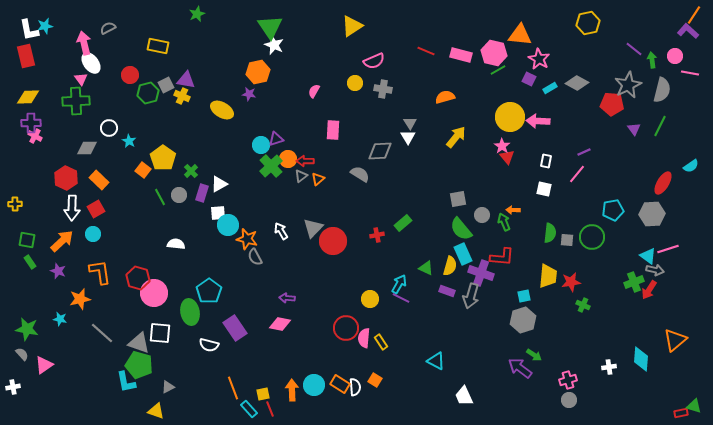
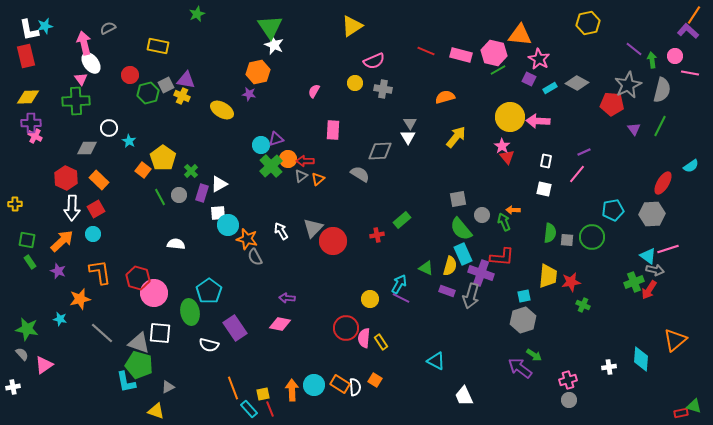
green rectangle at (403, 223): moved 1 px left, 3 px up
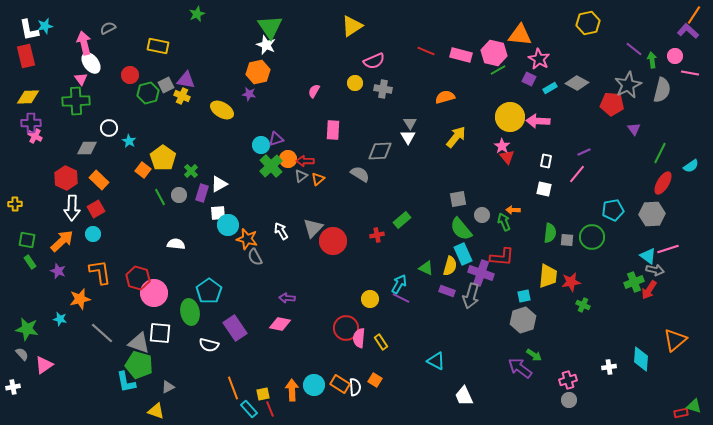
white star at (274, 45): moved 8 px left
green line at (660, 126): moved 27 px down
pink semicircle at (364, 338): moved 5 px left
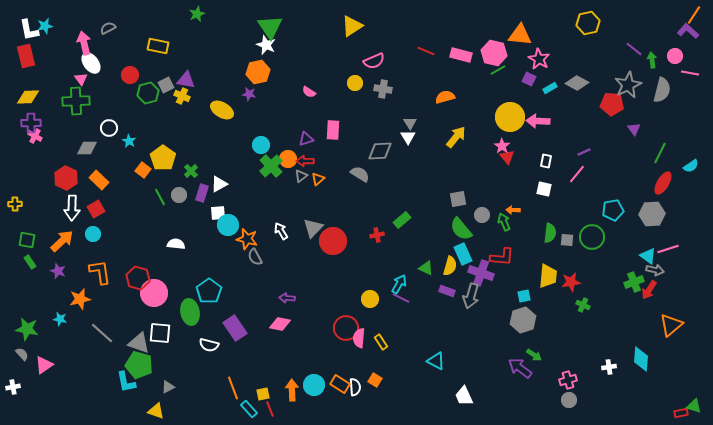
pink semicircle at (314, 91): moved 5 px left, 1 px down; rotated 88 degrees counterclockwise
purple triangle at (276, 139): moved 30 px right
orange triangle at (675, 340): moved 4 px left, 15 px up
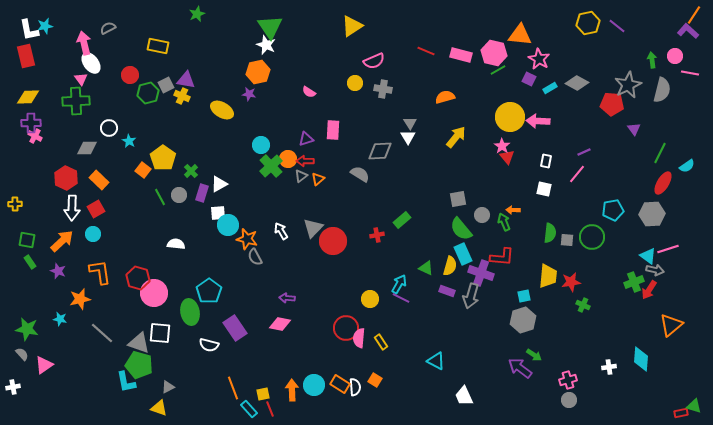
purple line at (634, 49): moved 17 px left, 23 px up
cyan semicircle at (691, 166): moved 4 px left
yellow triangle at (156, 411): moved 3 px right, 3 px up
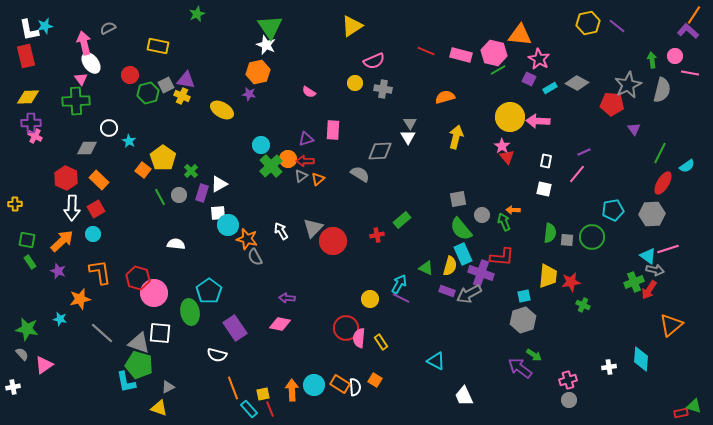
yellow arrow at (456, 137): rotated 25 degrees counterclockwise
gray arrow at (471, 296): moved 2 px left, 2 px up; rotated 45 degrees clockwise
white semicircle at (209, 345): moved 8 px right, 10 px down
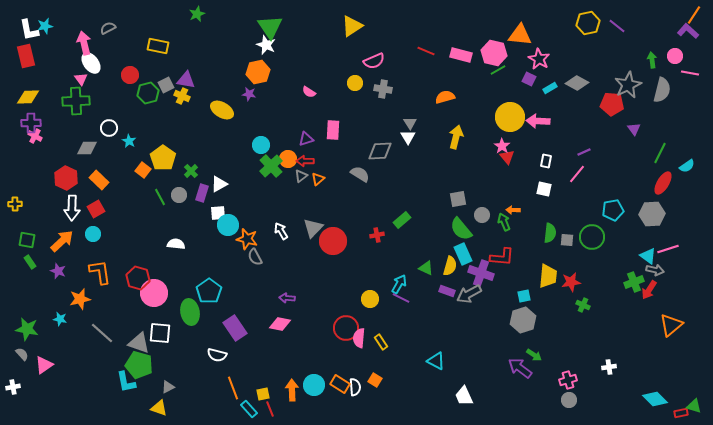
cyan diamond at (641, 359): moved 14 px right, 40 px down; rotated 50 degrees counterclockwise
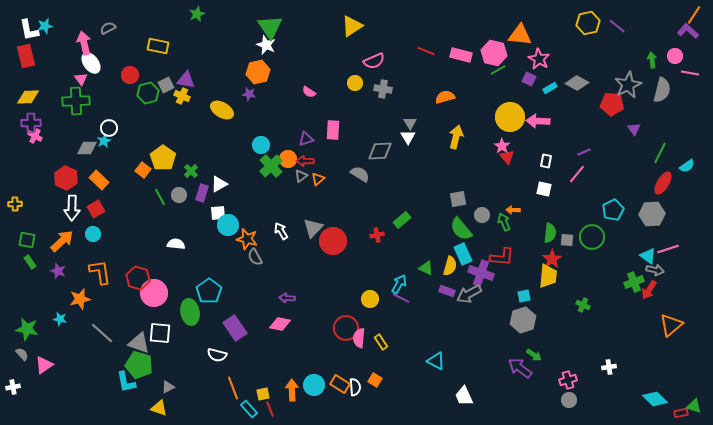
cyan star at (129, 141): moved 25 px left; rotated 16 degrees clockwise
cyan pentagon at (613, 210): rotated 15 degrees counterclockwise
red star at (571, 282): moved 19 px left, 23 px up; rotated 24 degrees counterclockwise
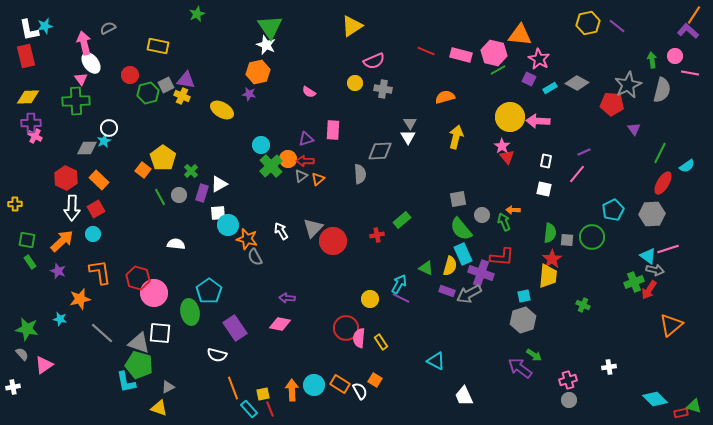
gray semicircle at (360, 174): rotated 54 degrees clockwise
white semicircle at (355, 387): moved 5 px right, 4 px down; rotated 24 degrees counterclockwise
